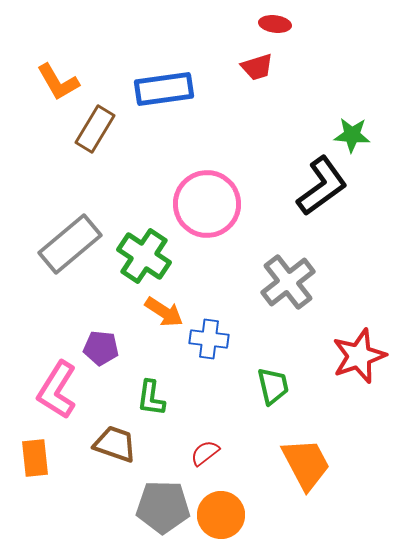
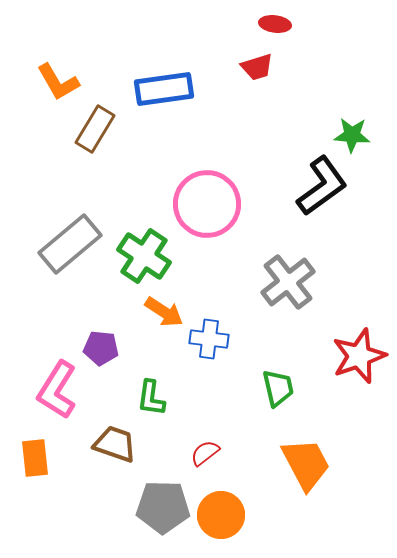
green trapezoid: moved 5 px right, 2 px down
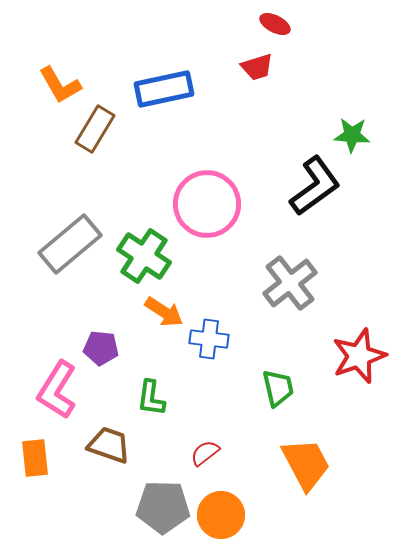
red ellipse: rotated 20 degrees clockwise
orange L-shape: moved 2 px right, 3 px down
blue rectangle: rotated 4 degrees counterclockwise
black L-shape: moved 7 px left
gray cross: moved 2 px right, 1 px down
brown trapezoid: moved 6 px left, 1 px down
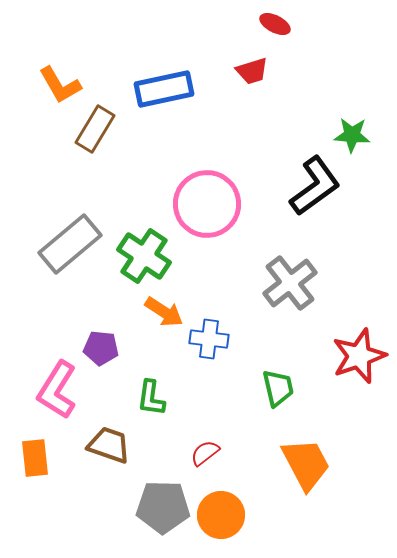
red trapezoid: moved 5 px left, 4 px down
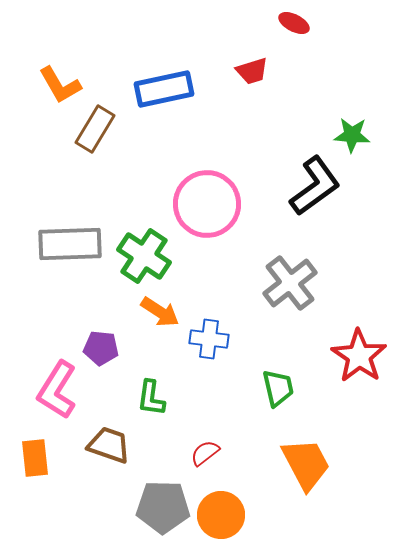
red ellipse: moved 19 px right, 1 px up
gray rectangle: rotated 38 degrees clockwise
orange arrow: moved 4 px left
red star: rotated 18 degrees counterclockwise
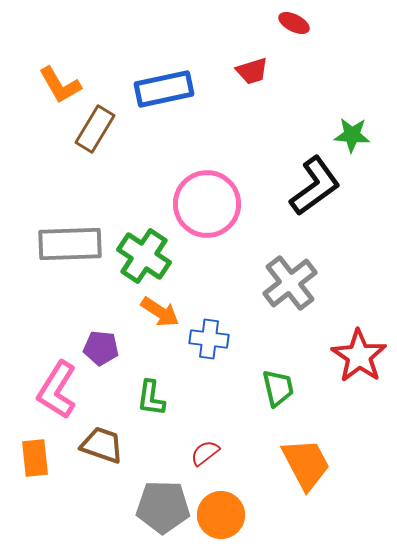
brown trapezoid: moved 7 px left
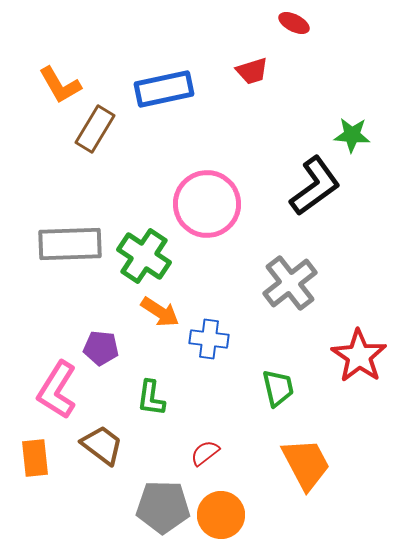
brown trapezoid: rotated 18 degrees clockwise
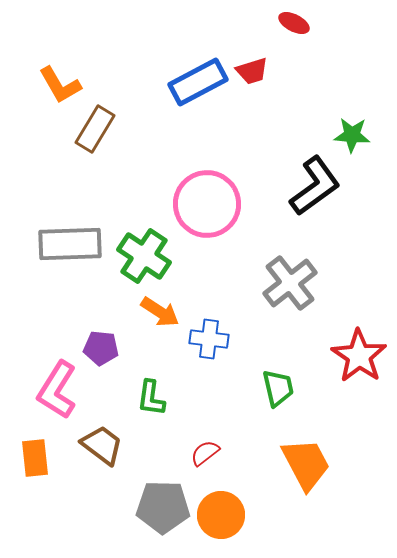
blue rectangle: moved 34 px right, 7 px up; rotated 16 degrees counterclockwise
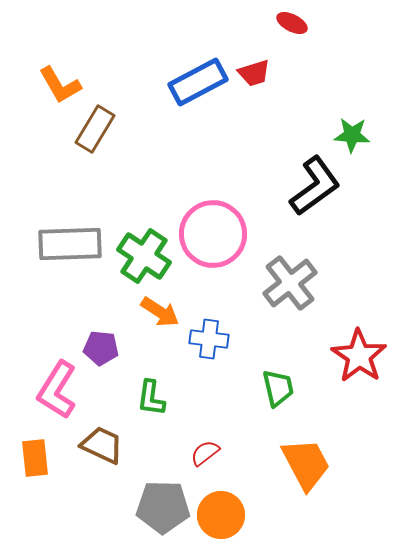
red ellipse: moved 2 px left
red trapezoid: moved 2 px right, 2 px down
pink circle: moved 6 px right, 30 px down
brown trapezoid: rotated 12 degrees counterclockwise
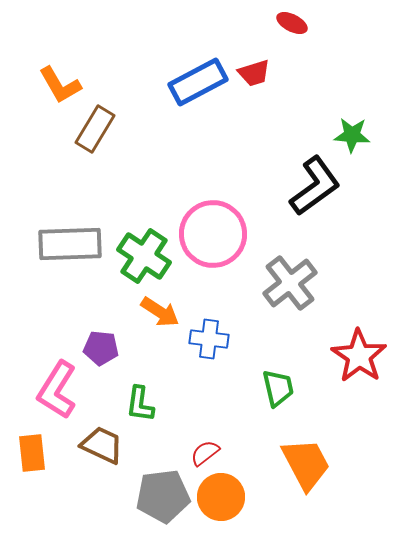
green L-shape: moved 11 px left, 6 px down
orange rectangle: moved 3 px left, 5 px up
gray pentagon: moved 11 px up; rotated 8 degrees counterclockwise
orange circle: moved 18 px up
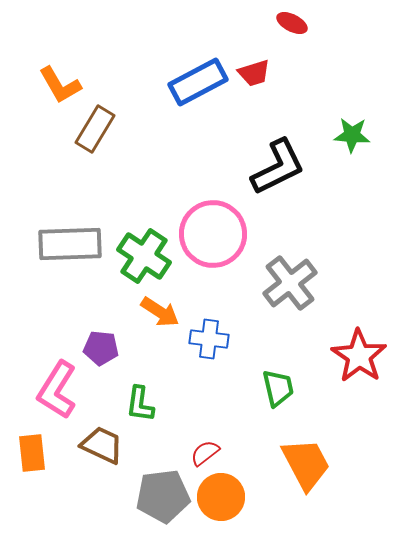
black L-shape: moved 37 px left, 19 px up; rotated 10 degrees clockwise
